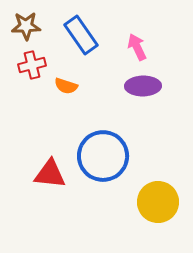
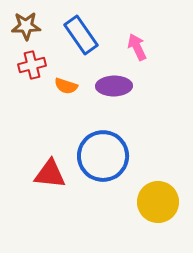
purple ellipse: moved 29 px left
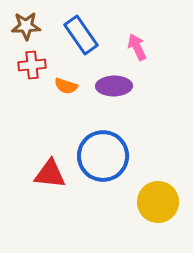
red cross: rotated 8 degrees clockwise
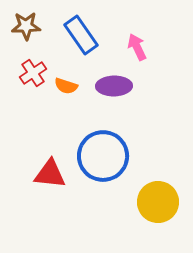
red cross: moved 1 px right, 8 px down; rotated 28 degrees counterclockwise
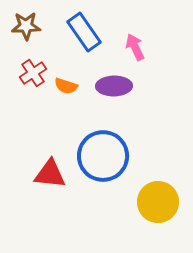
blue rectangle: moved 3 px right, 3 px up
pink arrow: moved 2 px left
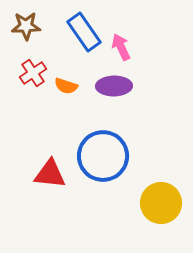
pink arrow: moved 14 px left
yellow circle: moved 3 px right, 1 px down
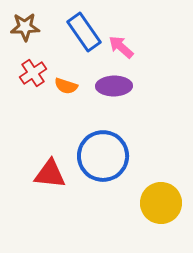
brown star: moved 1 px left, 1 px down
pink arrow: rotated 24 degrees counterclockwise
